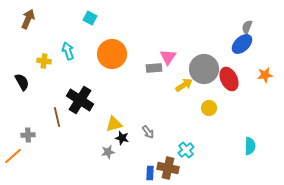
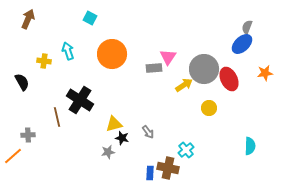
orange star: moved 2 px up
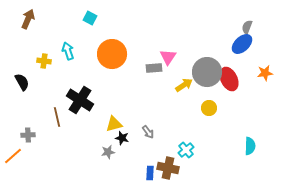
gray circle: moved 3 px right, 3 px down
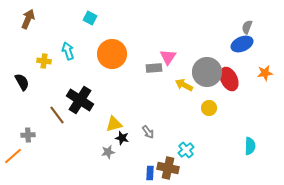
blue ellipse: rotated 20 degrees clockwise
yellow arrow: rotated 120 degrees counterclockwise
brown line: moved 2 px up; rotated 24 degrees counterclockwise
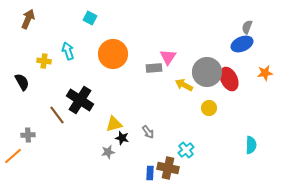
orange circle: moved 1 px right
cyan semicircle: moved 1 px right, 1 px up
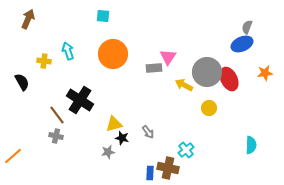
cyan square: moved 13 px right, 2 px up; rotated 24 degrees counterclockwise
gray cross: moved 28 px right, 1 px down; rotated 16 degrees clockwise
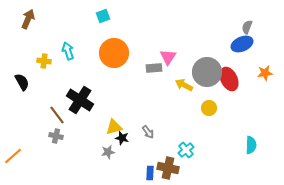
cyan square: rotated 24 degrees counterclockwise
orange circle: moved 1 px right, 1 px up
yellow triangle: moved 3 px down
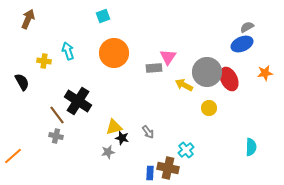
gray semicircle: rotated 40 degrees clockwise
black cross: moved 2 px left, 1 px down
cyan semicircle: moved 2 px down
